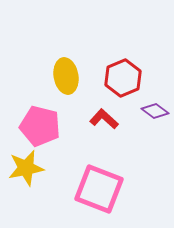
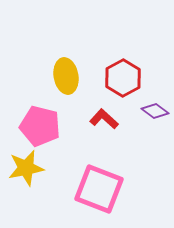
red hexagon: rotated 6 degrees counterclockwise
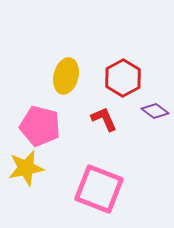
yellow ellipse: rotated 24 degrees clockwise
red L-shape: rotated 24 degrees clockwise
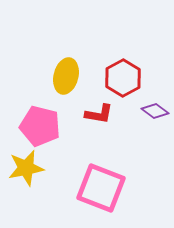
red L-shape: moved 5 px left, 5 px up; rotated 124 degrees clockwise
pink square: moved 2 px right, 1 px up
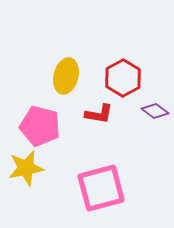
pink square: rotated 36 degrees counterclockwise
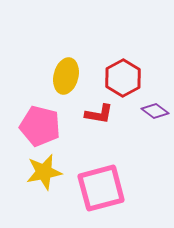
yellow star: moved 18 px right, 4 px down
